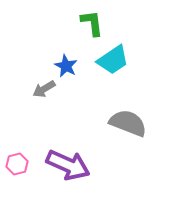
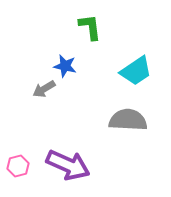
green L-shape: moved 2 px left, 4 px down
cyan trapezoid: moved 23 px right, 11 px down
blue star: moved 1 px left; rotated 15 degrees counterclockwise
gray semicircle: moved 3 px up; rotated 18 degrees counterclockwise
pink hexagon: moved 1 px right, 2 px down
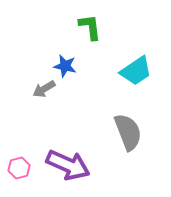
gray semicircle: moved 12 px down; rotated 66 degrees clockwise
pink hexagon: moved 1 px right, 2 px down
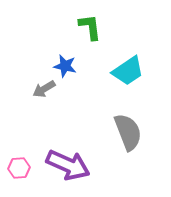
cyan trapezoid: moved 8 px left
pink hexagon: rotated 10 degrees clockwise
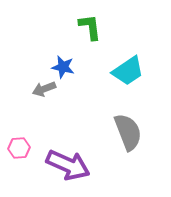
blue star: moved 2 px left, 1 px down
gray arrow: rotated 10 degrees clockwise
pink hexagon: moved 20 px up
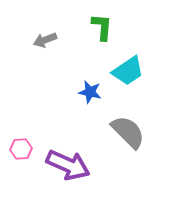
green L-shape: moved 12 px right; rotated 12 degrees clockwise
blue star: moved 27 px right, 25 px down
gray arrow: moved 1 px right, 49 px up
gray semicircle: rotated 24 degrees counterclockwise
pink hexagon: moved 2 px right, 1 px down
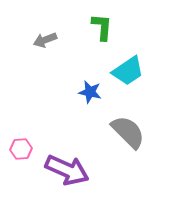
purple arrow: moved 1 px left, 5 px down
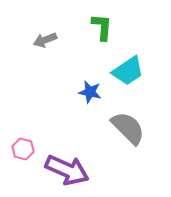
gray semicircle: moved 4 px up
pink hexagon: moved 2 px right; rotated 20 degrees clockwise
